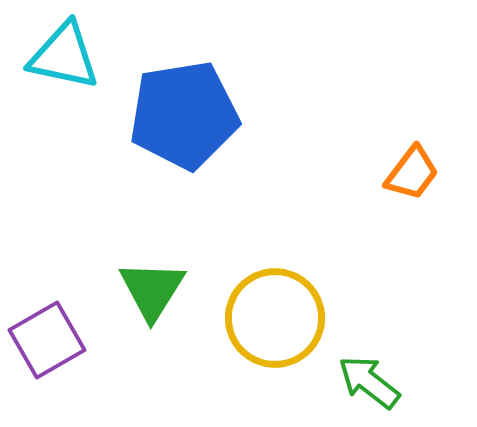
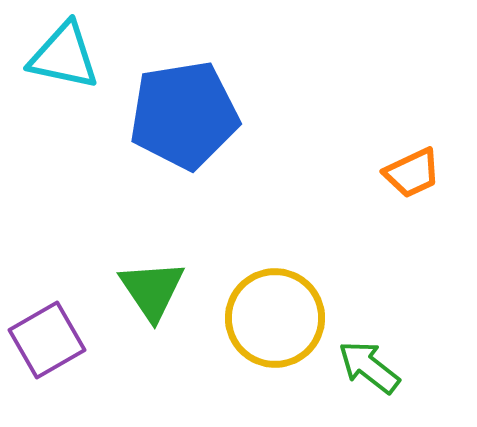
orange trapezoid: rotated 28 degrees clockwise
green triangle: rotated 6 degrees counterclockwise
green arrow: moved 15 px up
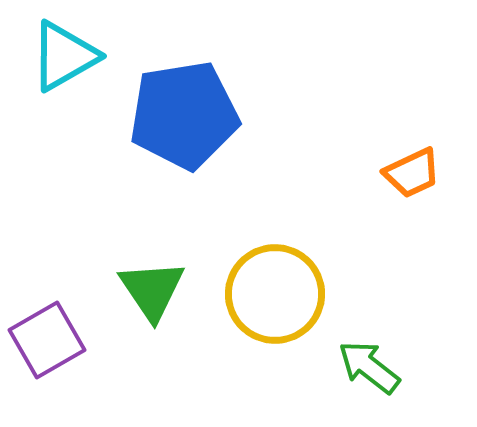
cyan triangle: rotated 42 degrees counterclockwise
yellow circle: moved 24 px up
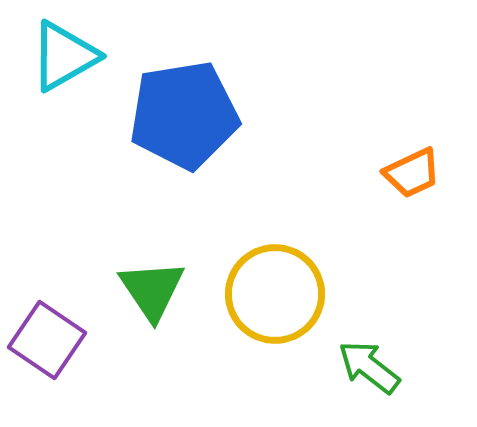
purple square: rotated 26 degrees counterclockwise
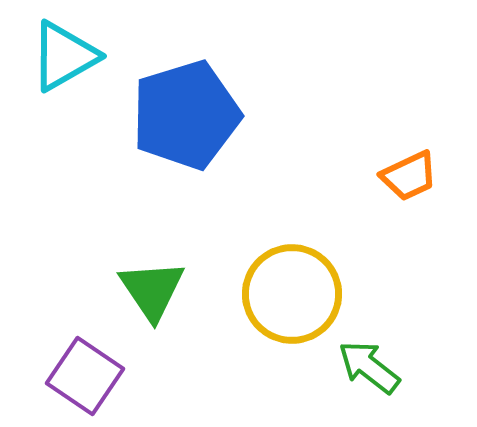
blue pentagon: moved 2 px right; rotated 8 degrees counterclockwise
orange trapezoid: moved 3 px left, 3 px down
yellow circle: moved 17 px right
purple square: moved 38 px right, 36 px down
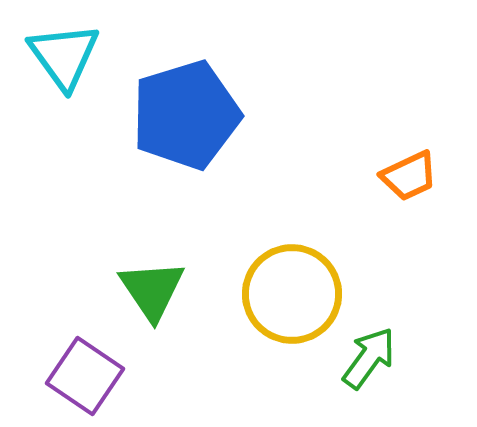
cyan triangle: rotated 36 degrees counterclockwise
green arrow: moved 9 px up; rotated 88 degrees clockwise
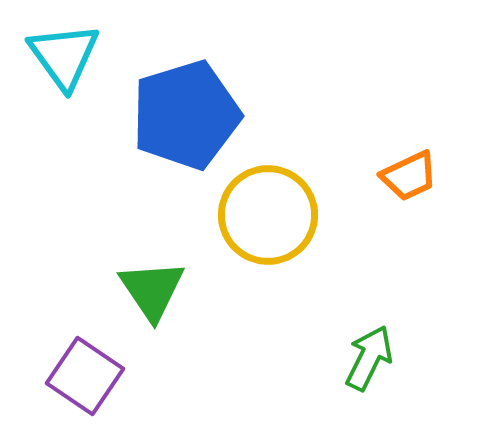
yellow circle: moved 24 px left, 79 px up
green arrow: rotated 10 degrees counterclockwise
